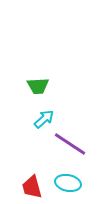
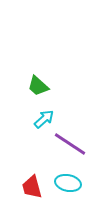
green trapezoid: rotated 45 degrees clockwise
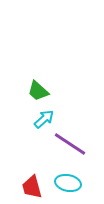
green trapezoid: moved 5 px down
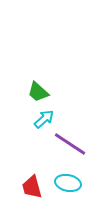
green trapezoid: moved 1 px down
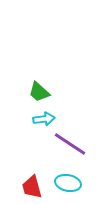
green trapezoid: moved 1 px right
cyan arrow: rotated 35 degrees clockwise
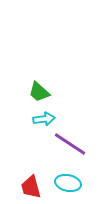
red trapezoid: moved 1 px left
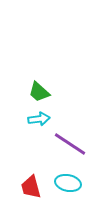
cyan arrow: moved 5 px left
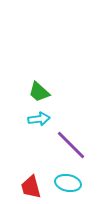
purple line: moved 1 px right, 1 px down; rotated 12 degrees clockwise
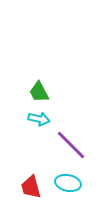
green trapezoid: rotated 20 degrees clockwise
cyan arrow: rotated 20 degrees clockwise
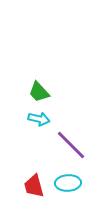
green trapezoid: rotated 15 degrees counterclockwise
cyan ellipse: rotated 15 degrees counterclockwise
red trapezoid: moved 3 px right, 1 px up
